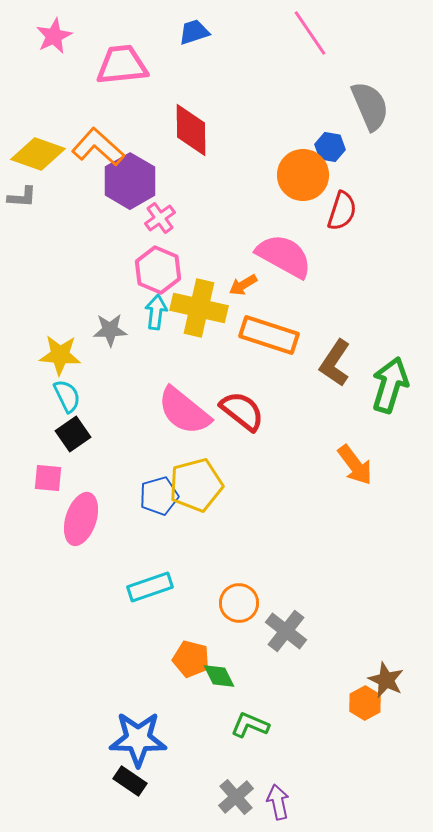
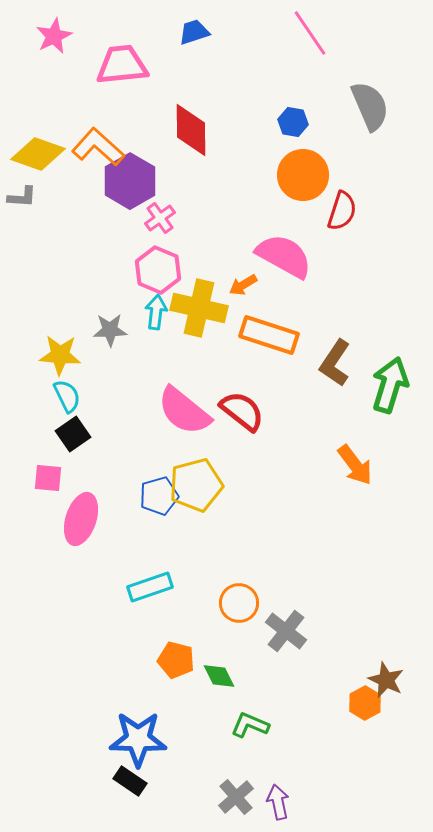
blue hexagon at (330, 147): moved 37 px left, 25 px up
orange pentagon at (191, 659): moved 15 px left, 1 px down
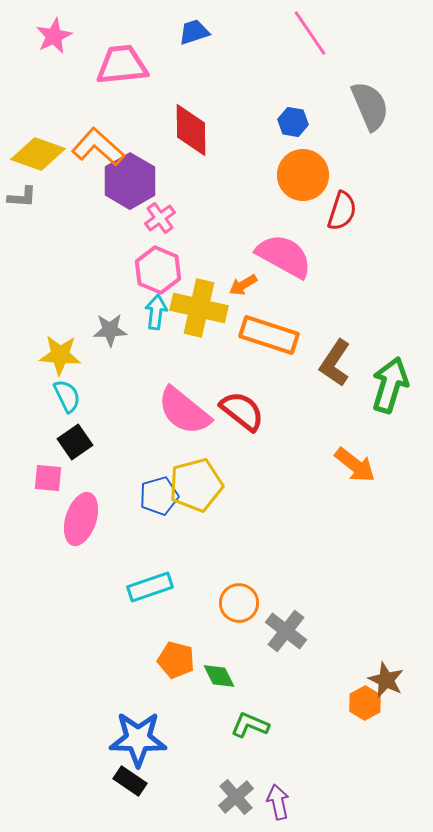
black square at (73, 434): moved 2 px right, 8 px down
orange arrow at (355, 465): rotated 15 degrees counterclockwise
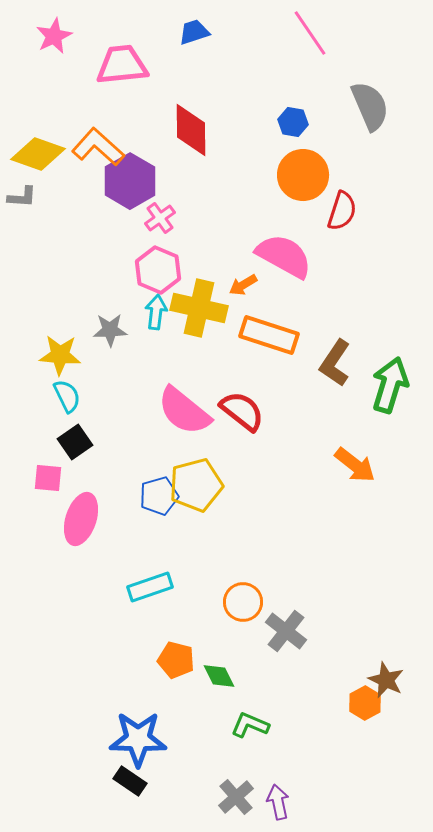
orange circle at (239, 603): moved 4 px right, 1 px up
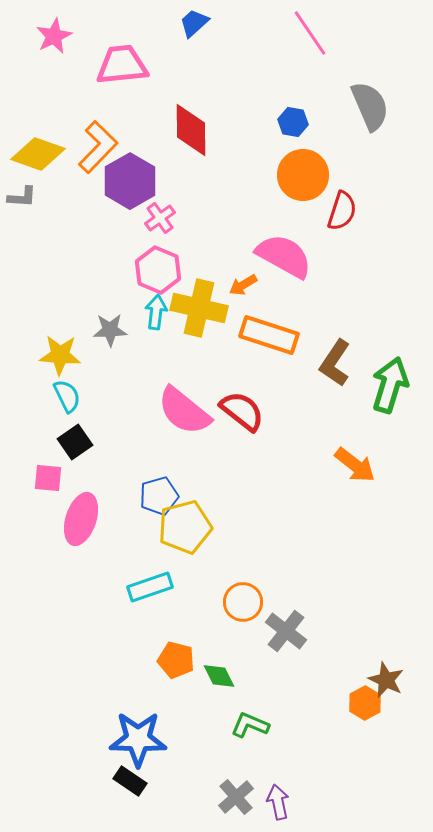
blue trapezoid at (194, 32): moved 9 px up; rotated 24 degrees counterclockwise
orange L-shape at (98, 147): rotated 92 degrees clockwise
yellow pentagon at (196, 485): moved 11 px left, 42 px down
